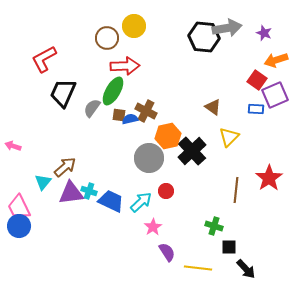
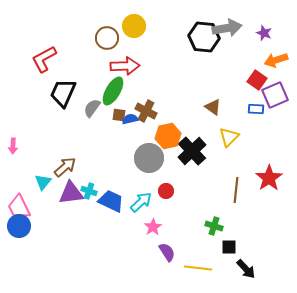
pink arrow: rotated 105 degrees counterclockwise
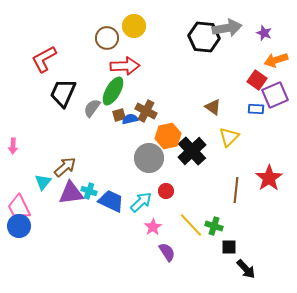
brown square: rotated 24 degrees counterclockwise
yellow line: moved 7 px left, 43 px up; rotated 40 degrees clockwise
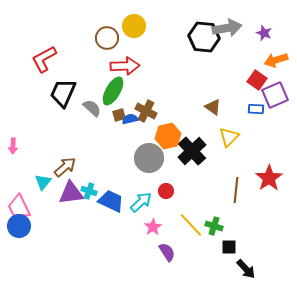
gray semicircle: rotated 96 degrees clockwise
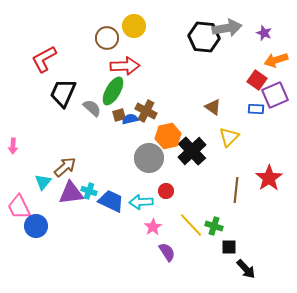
cyan arrow: rotated 140 degrees counterclockwise
blue circle: moved 17 px right
